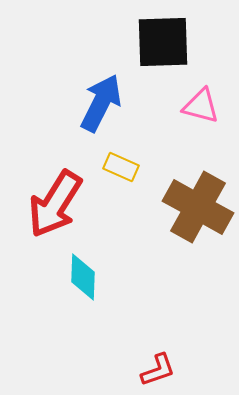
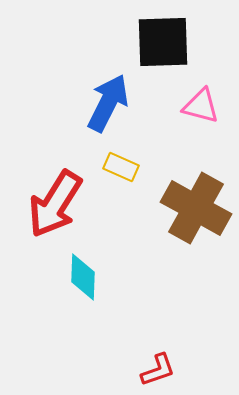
blue arrow: moved 7 px right
brown cross: moved 2 px left, 1 px down
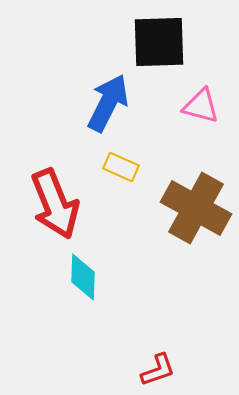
black square: moved 4 px left
red arrow: rotated 54 degrees counterclockwise
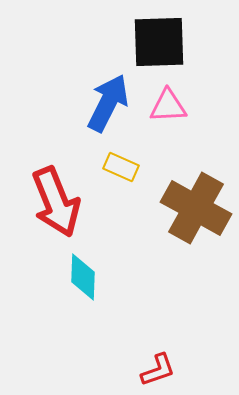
pink triangle: moved 33 px left; rotated 18 degrees counterclockwise
red arrow: moved 1 px right, 2 px up
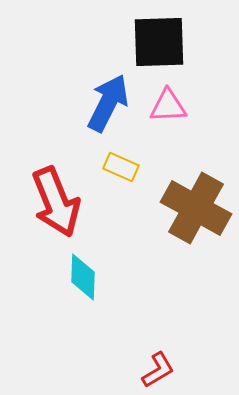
red L-shape: rotated 12 degrees counterclockwise
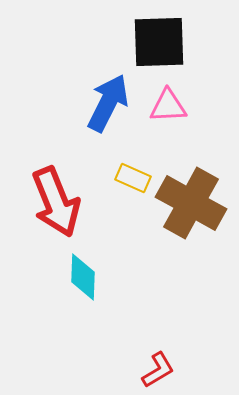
yellow rectangle: moved 12 px right, 11 px down
brown cross: moved 5 px left, 5 px up
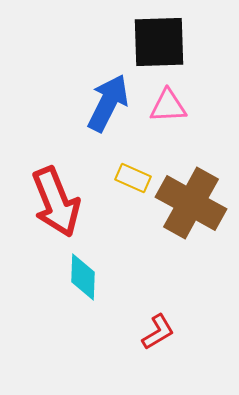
red L-shape: moved 38 px up
